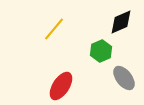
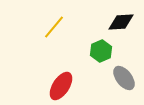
black diamond: rotated 20 degrees clockwise
yellow line: moved 2 px up
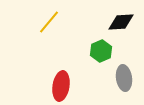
yellow line: moved 5 px left, 5 px up
gray ellipse: rotated 30 degrees clockwise
red ellipse: rotated 24 degrees counterclockwise
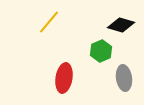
black diamond: moved 3 px down; rotated 20 degrees clockwise
red ellipse: moved 3 px right, 8 px up
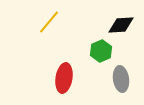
black diamond: rotated 20 degrees counterclockwise
gray ellipse: moved 3 px left, 1 px down
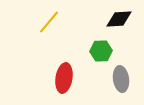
black diamond: moved 2 px left, 6 px up
green hexagon: rotated 20 degrees clockwise
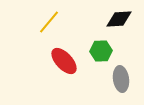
red ellipse: moved 17 px up; rotated 52 degrees counterclockwise
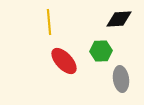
yellow line: rotated 45 degrees counterclockwise
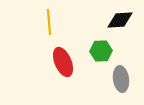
black diamond: moved 1 px right, 1 px down
red ellipse: moved 1 px left, 1 px down; rotated 20 degrees clockwise
